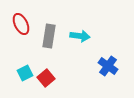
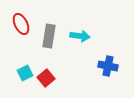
blue cross: rotated 24 degrees counterclockwise
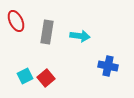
red ellipse: moved 5 px left, 3 px up
gray rectangle: moved 2 px left, 4 px up
cyan square: moved 3 px down
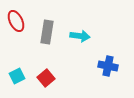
cyan square: moved 8 px left
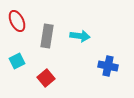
red ellipse: moved 1 px right
gray rectangle: moved 4 px down
cyan square: moved 15 px up
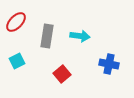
red ellipse: moved 1 px left, 1 px down; rotated 70 degrees clockwise
blue cross: moved 1 px right, 2 px up
red square: moved 16 px right, 4 px up
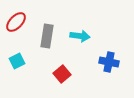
blue cross: moved 2 px up
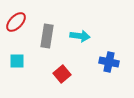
cyan square: rotated 28 degrees clockwise
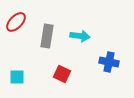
cyan square: moved 16 px down
red square: rotated 24 degrees counterclockwise
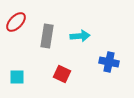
cyan arrow: rotated 12 degrees counterclockwise
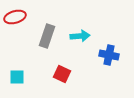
red ellipse: moved 1 px left, 5 px up; rotated 30 degrees clockwise
gray rectangle: rotated 10 degrees clockwise
blue cross: moved 7 px up
